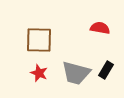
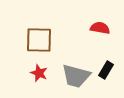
gray trapezoid: moved 3 px down
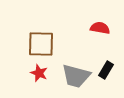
brown square: moved 2 px right, 4 px down
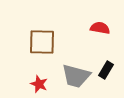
brown square: moved 1 px right, 2 px up
red star: moved 11 px down
